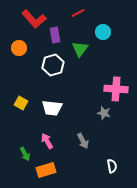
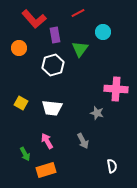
gray star: moved 7 px left
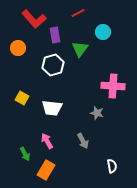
orange circle: moved 1 px left
pink cross: moved 3 px left, 3 px up
yellow square: moved 1 px right, 5 px up
orange rectangle: rotated 42 degrees counterclockwise
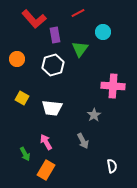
orange circle: moved 1 px left, 11 px down
gray star: moved 3 px left, 2 px down; rotated 24 degrees clockwise
pink arrow: moved 1 px left, 1 px down
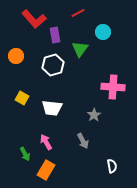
orange circle: moved 1 px left, 3 px up
pink cross: moved 1 px down
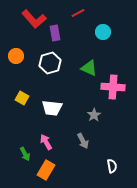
purple rectangle: moved 2 px up
green triangle: moved 9 px right, 19 px down; rotated 42 degrees counterclockwise
white hexagon: moved 3 px left, 2 px up
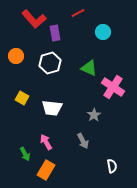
pink cross: rotated 30 degrees clockwise
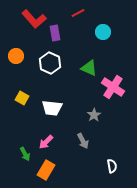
white hexagon: rotated 20 degrees counterclockwise
pink arrow: rotated 105 degrees counterclockwise
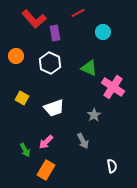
white trapezoid: moved 2 px right; rotated 25 degrees counterclockwise
green arrow: moved 4 px up
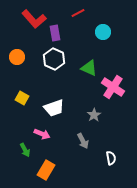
orange circle: moved 1 px right, 1 px down
white hexagon: moved 4 px right, 4 px up
pink arrow: moved 4 px left, 8 px up; rotated 112 degrees counterclockwise
white semicircle: moved 1 px left, 8 px up
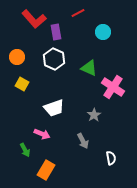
purple rectangle: moved 1 px right, 1 px up
yellow square: moved 14 px up
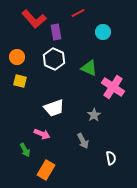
yellow square: moved 2 px left, 3 px up; rotated 16 degrees counterclockwise
